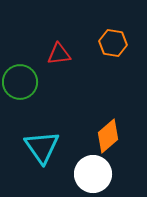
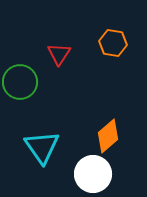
red triangle: rotated 50 degrees counterclockwise
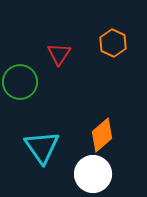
orange hexagon: rotated 16 degrees clockwise
orange diamond: moved 6 px left, 1 px up
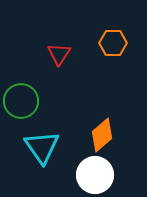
orange hexagon: rotated 24 degrees counterclockwise
green circle: moved 1 px right, 19 px down
white circle: moved 2 px right, 1 px down
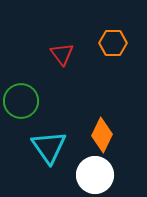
red triangle: moved 3 px right; rotated 10 degrees counterclockwise
orange diamond: rotated 24 degrees counterclockwise
cyan triangle: moved 7 px right
